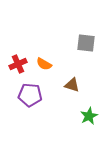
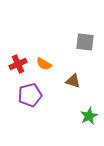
gray square: moved 1 px left, 1 px up
brown triangle: moved 1 px right, 4 px up
purple pentagon: rotated 20 degrees counterclockwise
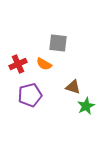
gray square: moved 27 px left, 1 px down
brown triangle: moved 6 px down
green star: moved 3 px left, 10 px up
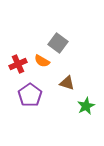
gray square: rotated 30 degrees clockwise
orange semicircle: moved 2 px left, 3 px up
brown triangle: moved 6 px left, 4 px up
purple pentagon: rotated 20 degrees counterclockwise
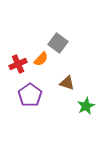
orange semicircle: moved 1 px left, 2 px up; rotated 77 degrees counterclockwise
